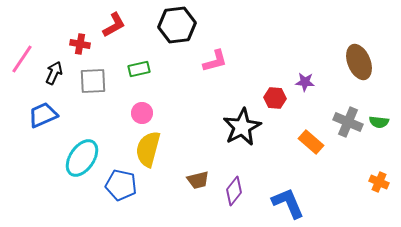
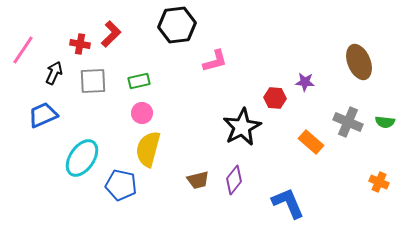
red L-shape: moved 3 px left, 9 px down; rotated 16 degrees counterclockwise
pink line: moved 1 px right, 9 px up
green rectangle: moved 12 px down
green semicircle: moved 6 px right
purple diamond: moved 11 px up
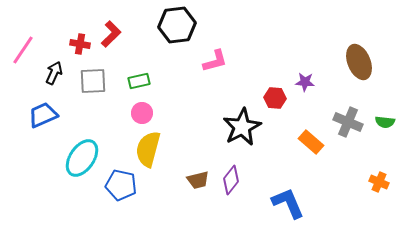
purple diamond: moved 3 px left
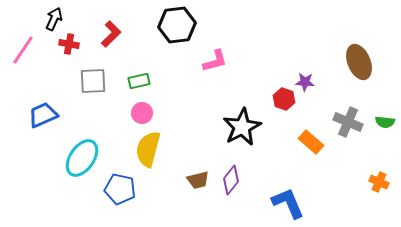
red cross: moved 11 px left
black arrow: moved 54 px up
red hexagon: moved 9 px right, 1 px down; rotated 15 degrees clockwise
blue pentagon: moved 1 px left, 4 px down
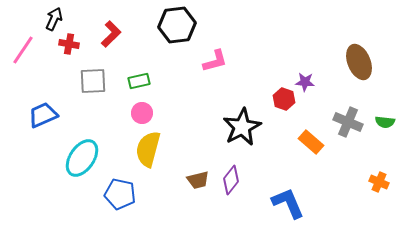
blue pentagon: moved 5 px down
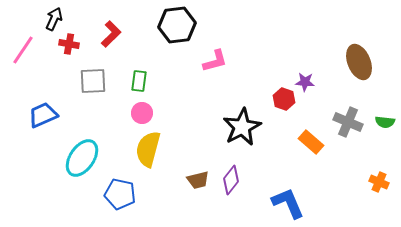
green rectangle: rotated 70 degrees counterclockwise
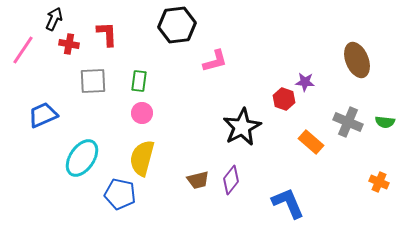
red L-shape: moved 4 px left; rotated 48 degrees counterclockwise
brown ellipse: moved 2 px left, 2 px up
yellow semicircle: moved 6 px left, 9 px down
